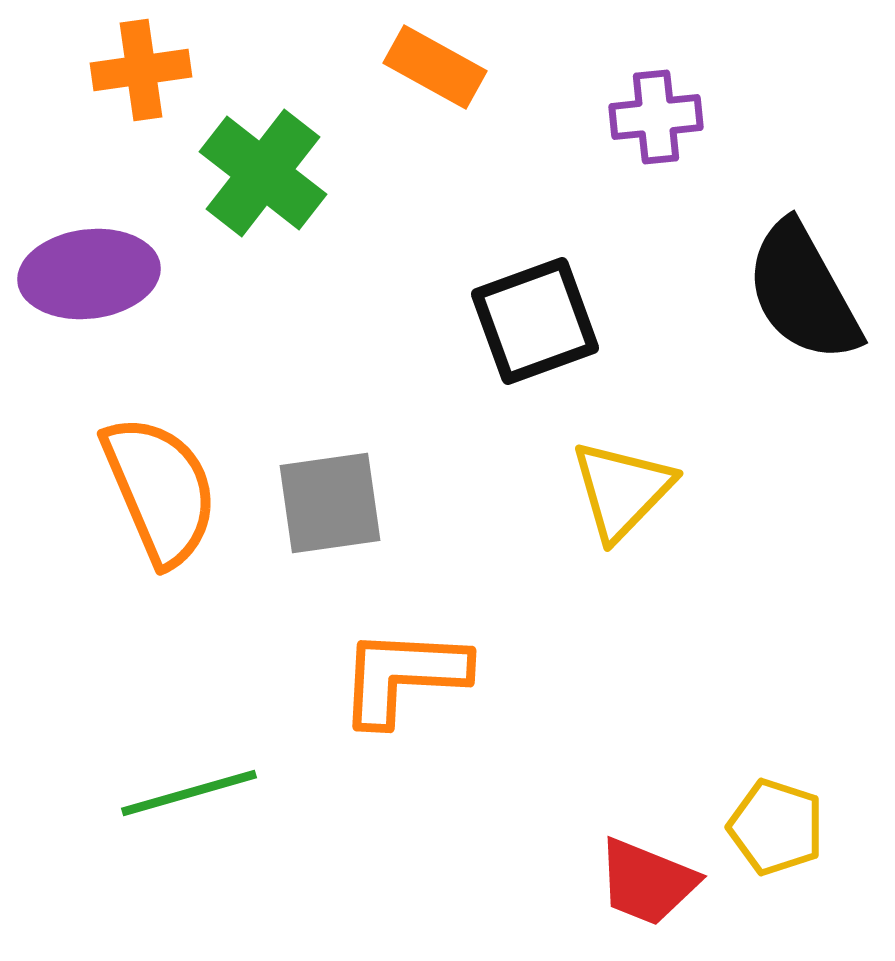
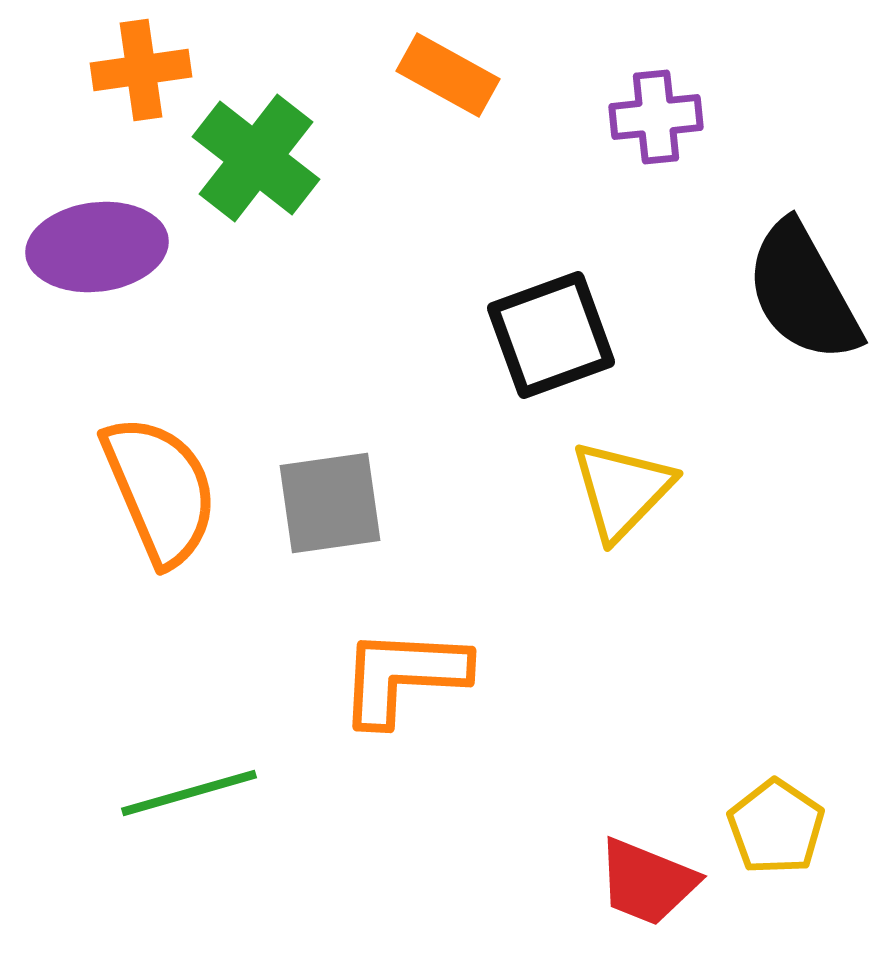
orange rectangle: moved 13 px right, 8 px down
green cross: moved 7 px left, 15 px up
purple ellipse: moved 8 px right, 27 px up
black square: moved 16 px right, 14 px down
yellow pentagon: rotated 16 degrees clockwise
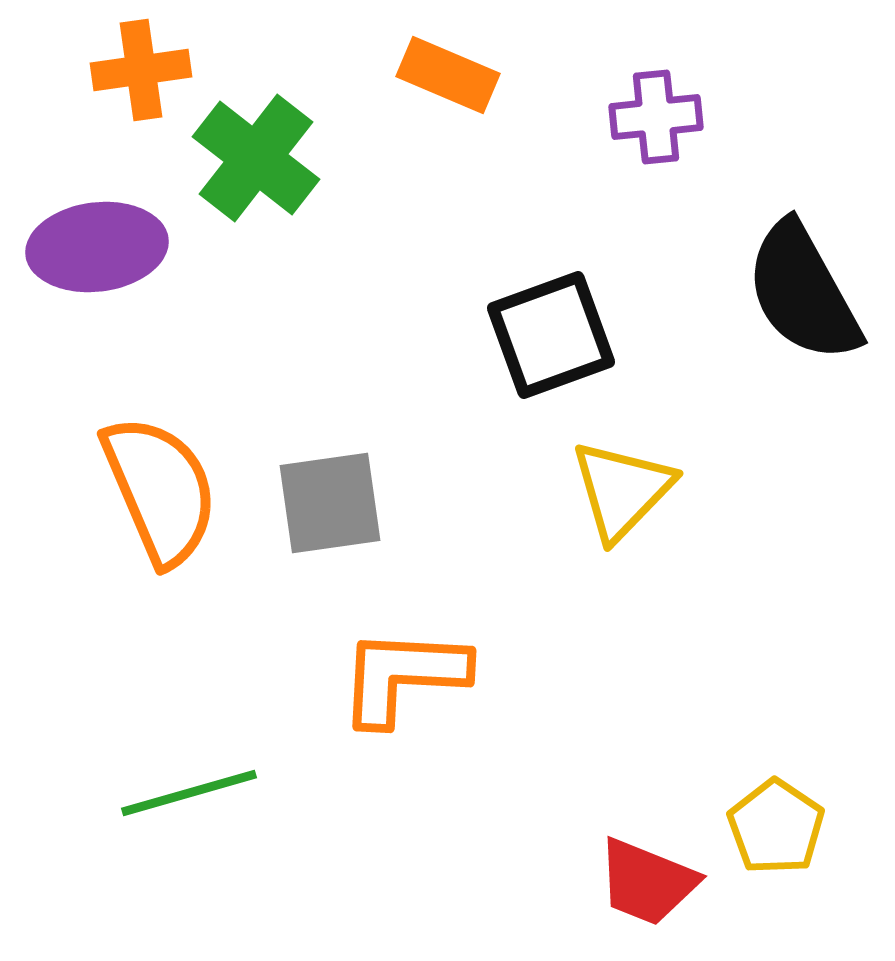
orange rectangle: rotated 6 degrees counterclockwise
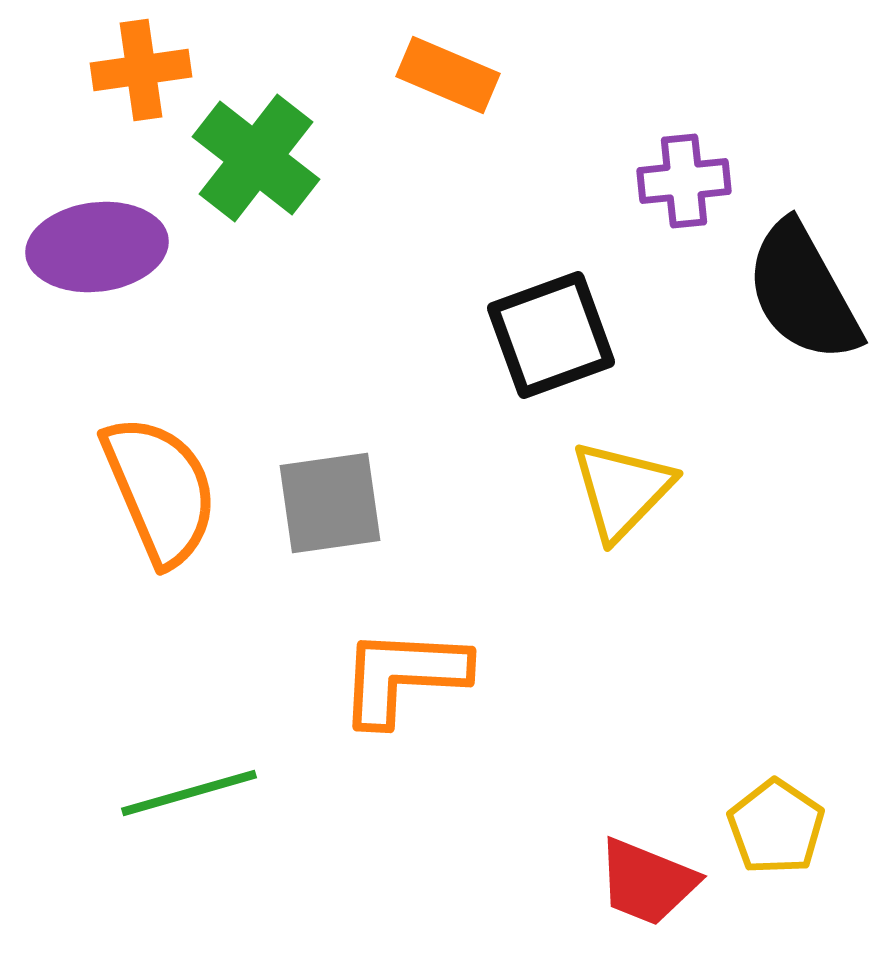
purple cross: moved 28 px right, 64 px down
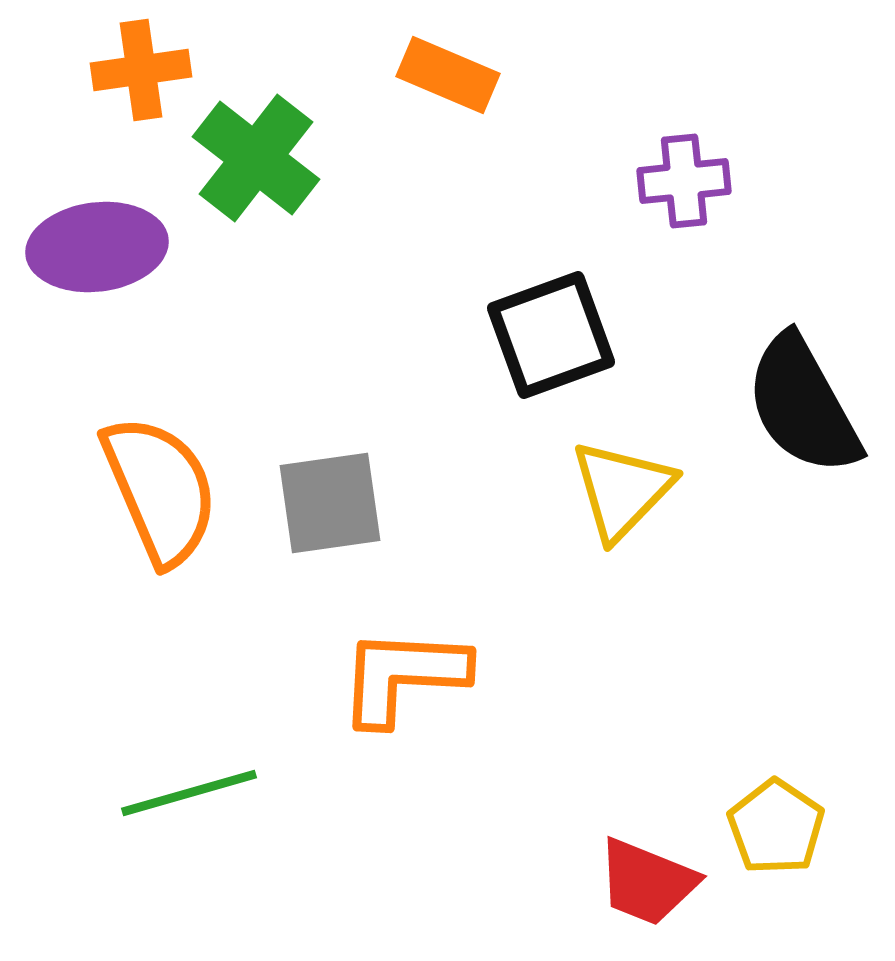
black semicircle: moved 113 px down
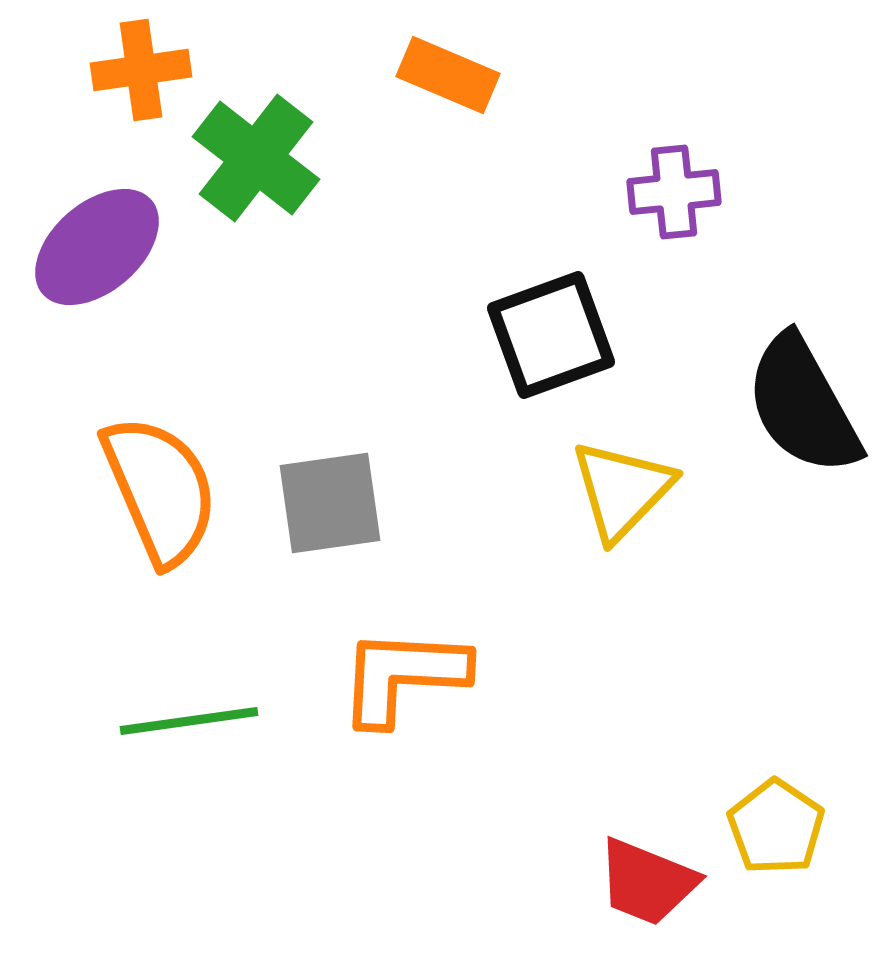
purple cross: moved 10 px left, 11 px down
purple ellipse: rotated 34 degrees counterclockwise
green line: moved 72 px up; rotated 8 degrees clockwise
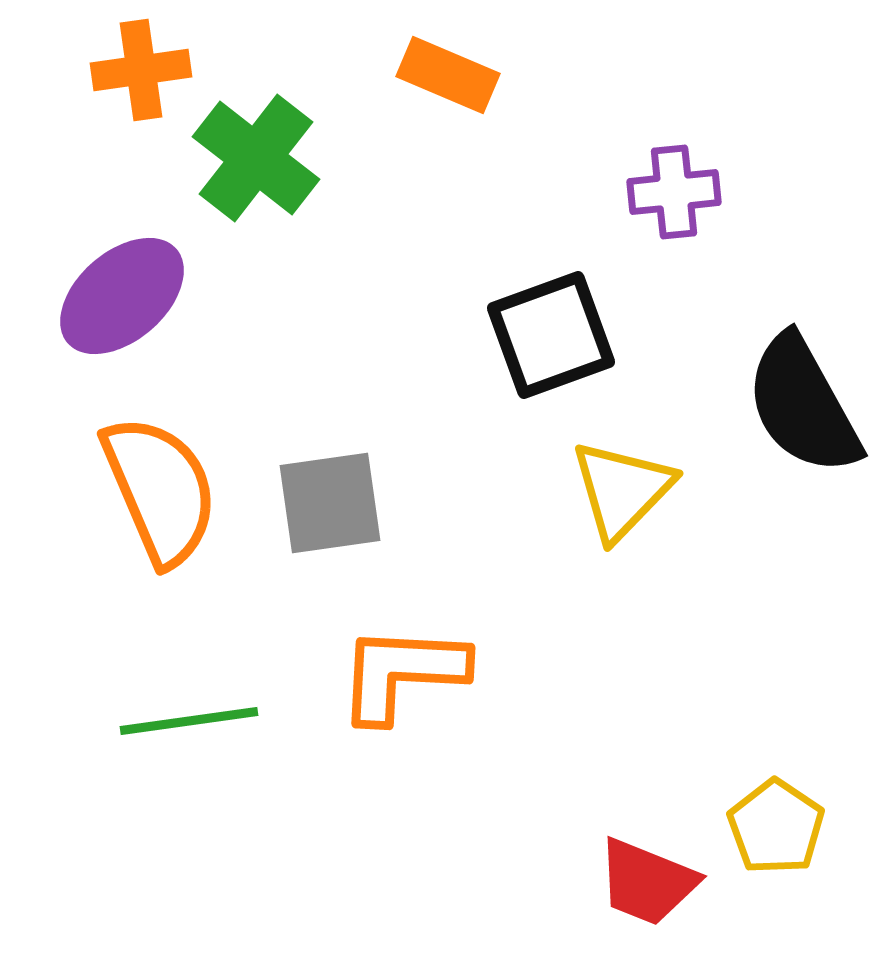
purple ellipse: moved 25 px right, 49 px down
orange L-shape: moved 1 px left, 3 px up
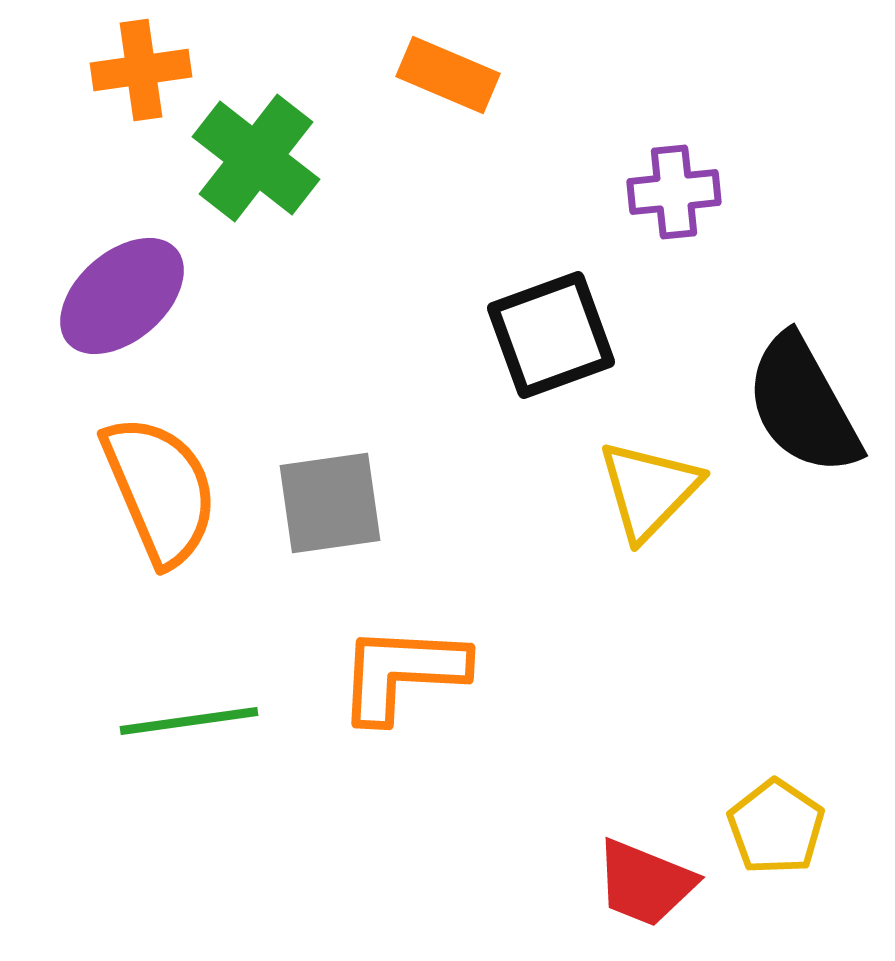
yellow triangle: moved 27 px right
red trapezoid: moved 2 px left, 1 px down
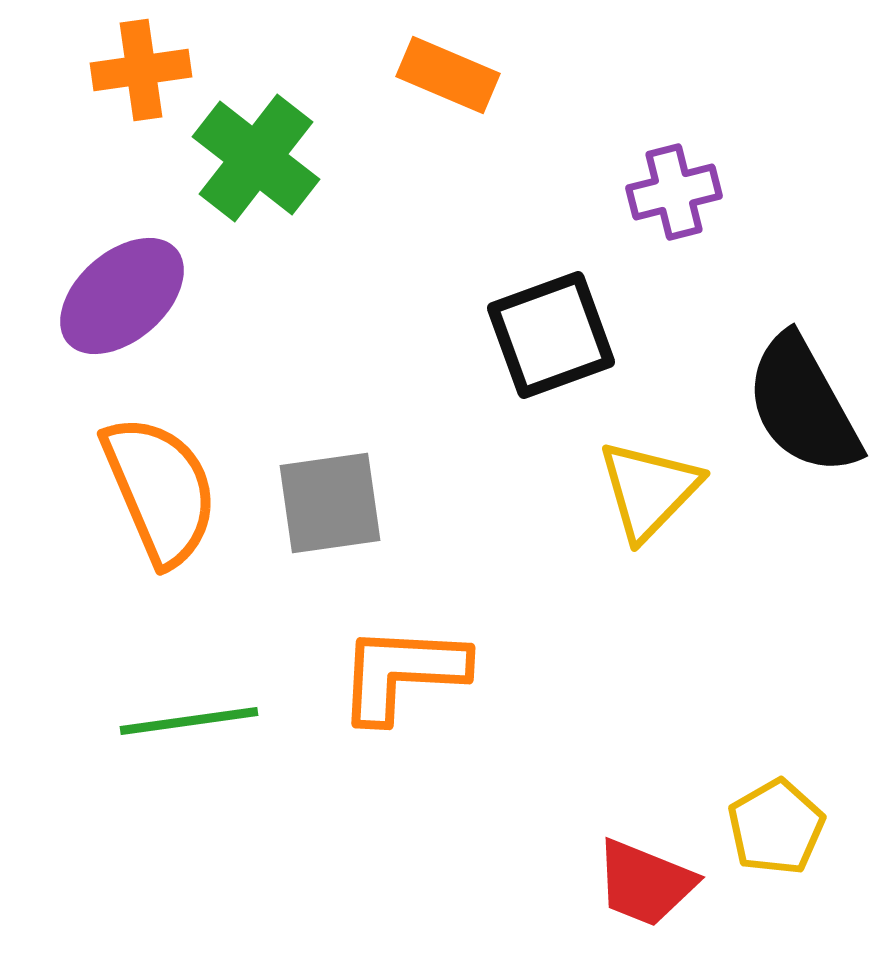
purple cross: rotated 8 degrees counterclockwise
yellow pentagon: rotated 8 degrees clockwise
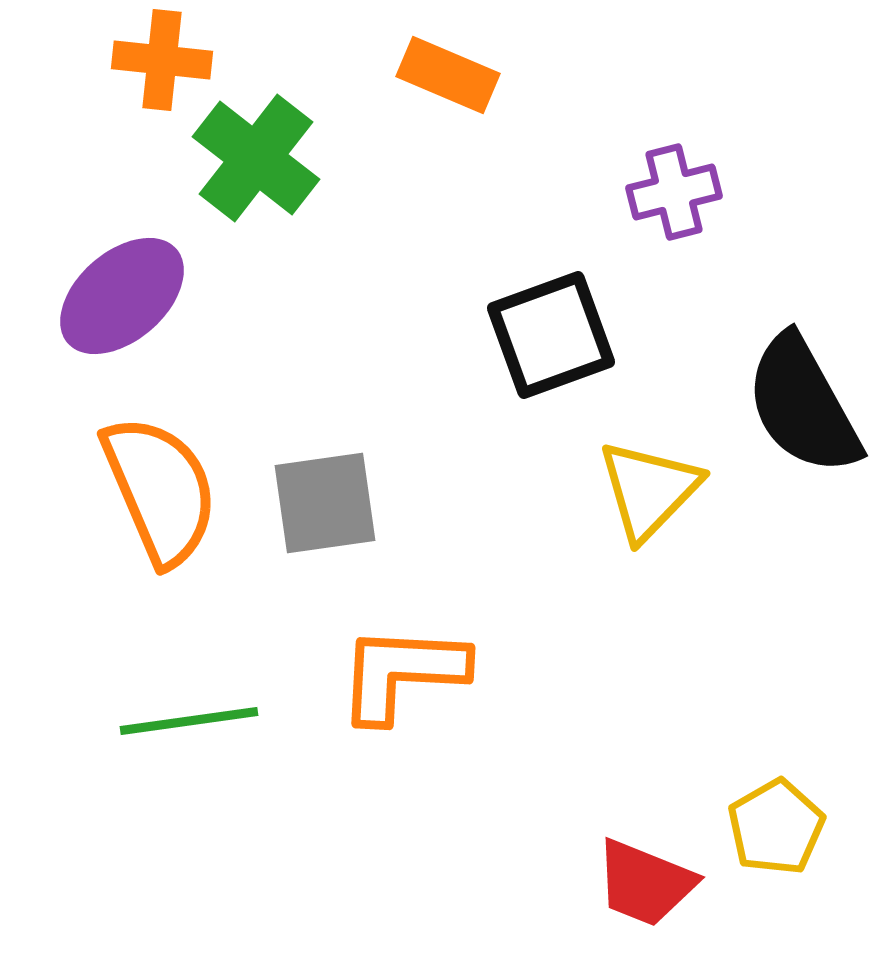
orange cross: moved 21 px right, 10 px up; rotated 14 degrees clockwise
gray square: moved 5 px left
